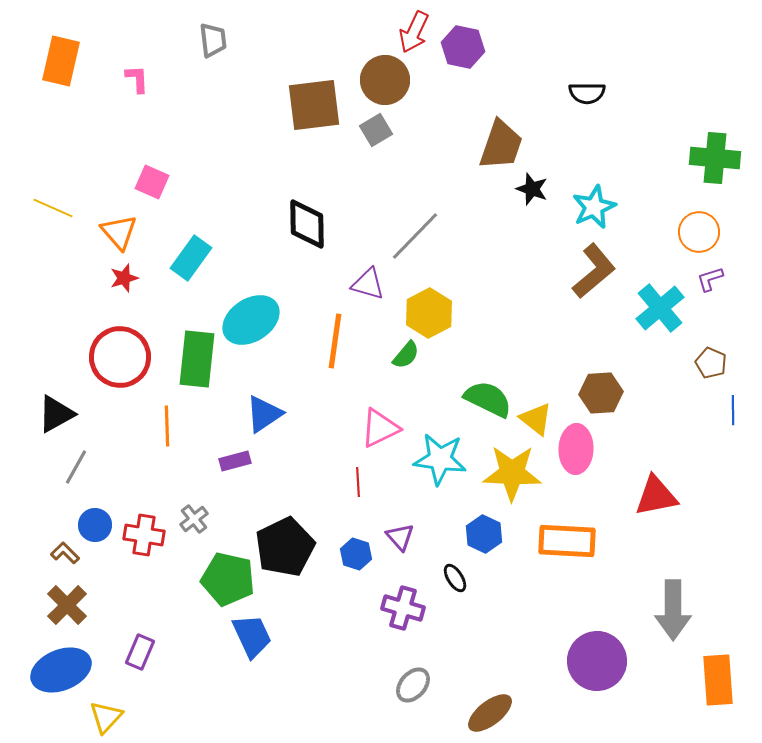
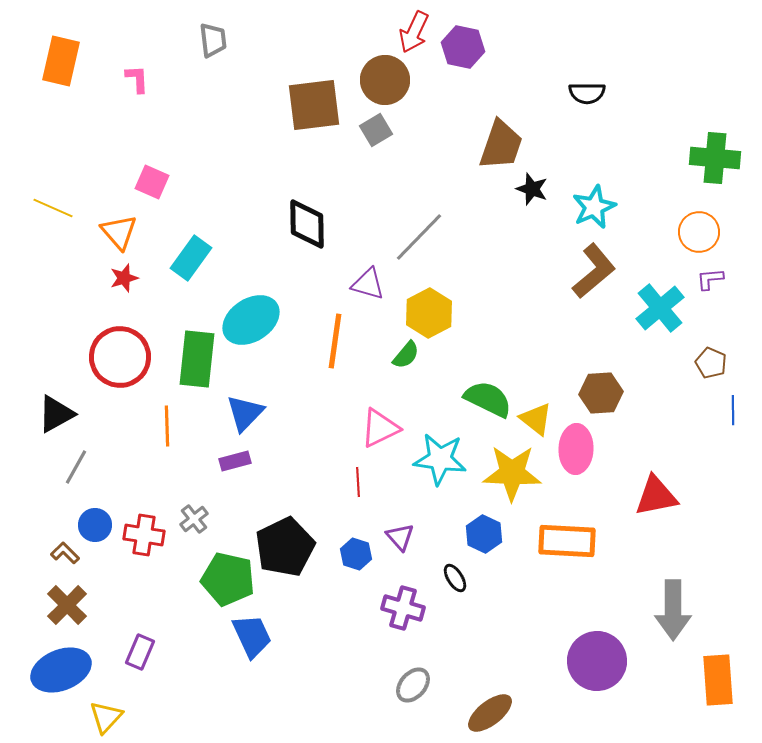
gray line at (415, 236): moved 4 px right, 1 px down
purple L-shape at (710, 279): rotated 12 degrees clockwise
blue triangle at (264, 414): moved 19 px left, 1 px up; rotated 12 degrees counterclockwise
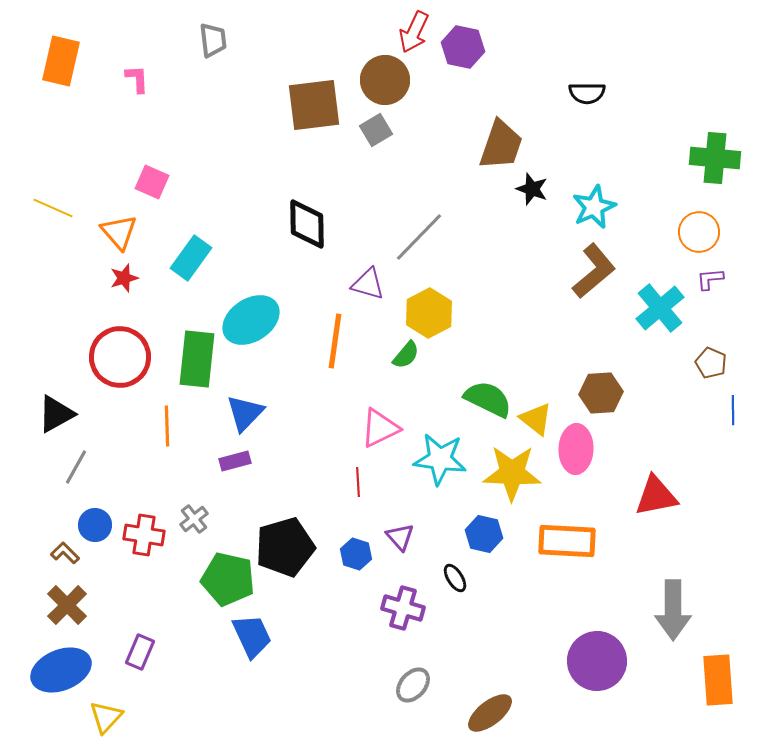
blue hexagon at (484, 534): rotated 12 degrees counterclockwise
black pentagon at (285, 547): rotated 10 degrees clockwise
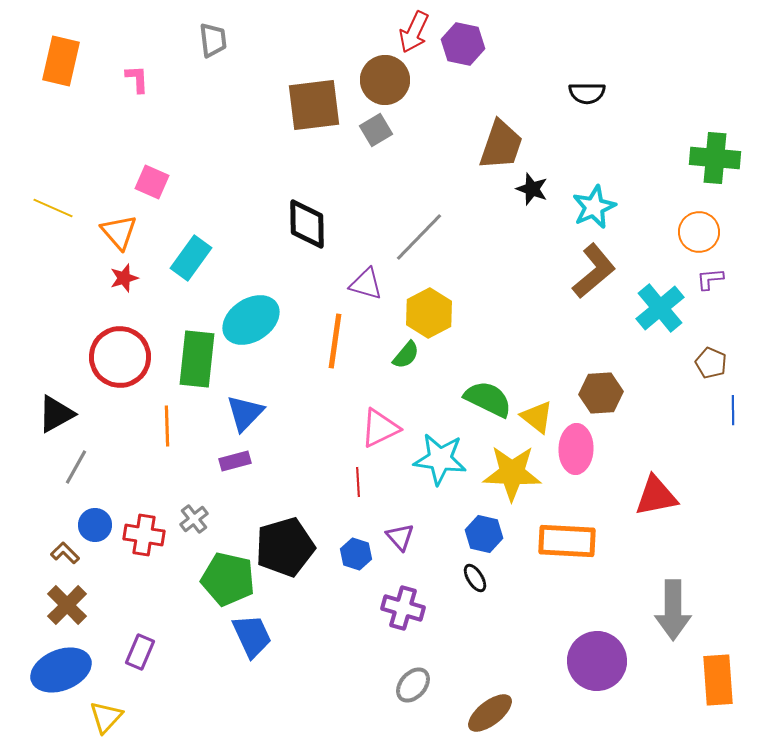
purple hexagon at (463, 47): moved 3 px up
purple triangle at (368, 284): moved 2 px left
yellow triangle at (536, 419): moved 1 px right, 2 px up
black ellipse at (455, 578): moved 20 px right
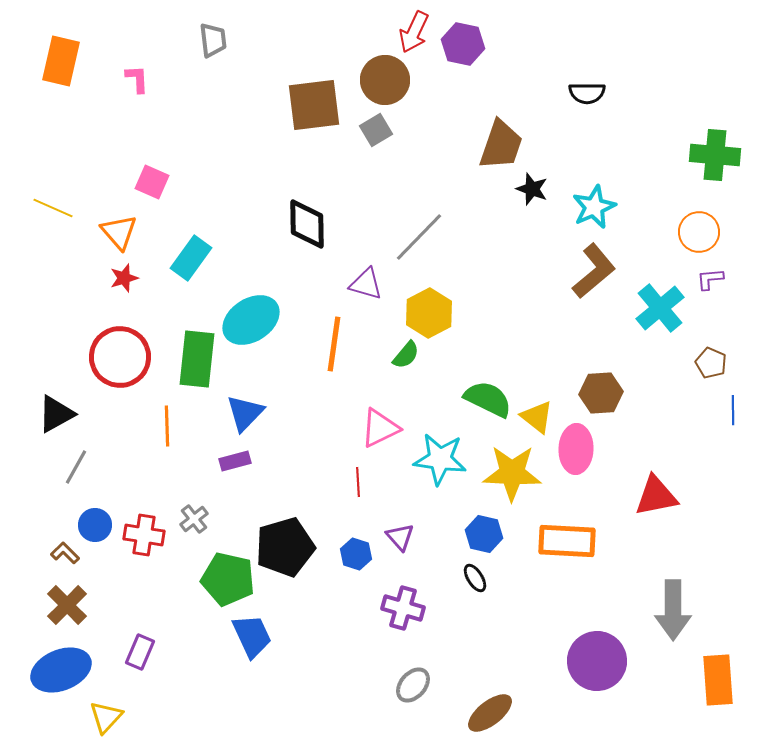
green cross at (715, 158): moved 3 px up
orange line at (335, 341): moved 1 px left, 3 px down
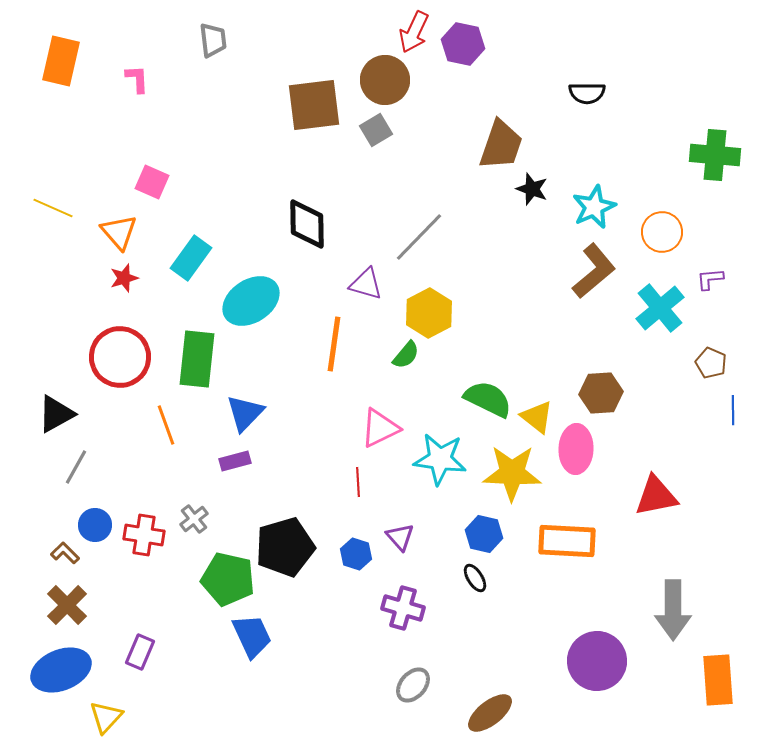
orange circle at (699, 232): moved 37 px left
cyan ellipse at (251, 320): moved 19 px up
orange line at (167, 426): moved 1 px left, 1 px up; rotated 18 degrees counterclockwise
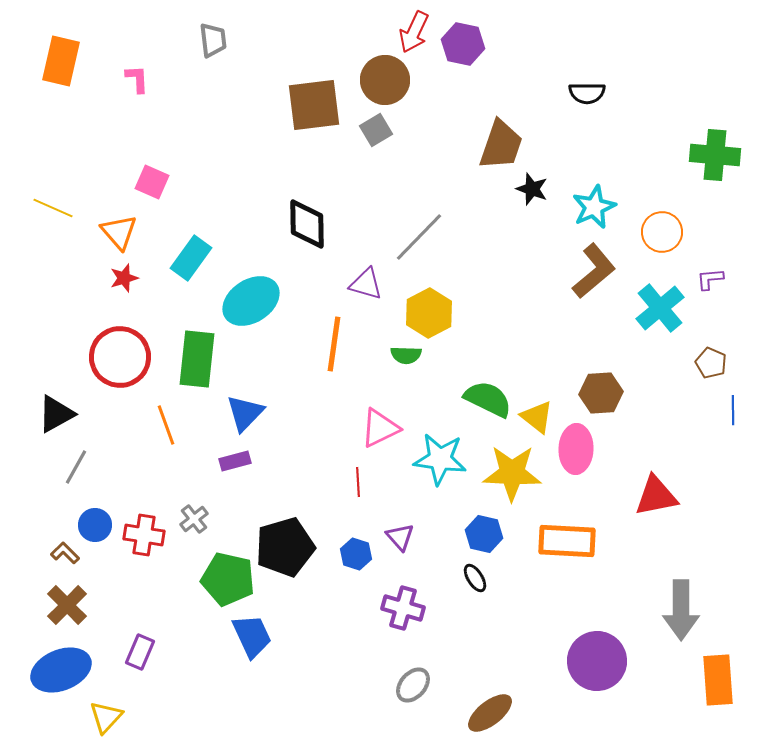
green semicircle at (406, 355): rotated 52 degrees clockwise
gray arrow at (673, 610): moved 8 px right
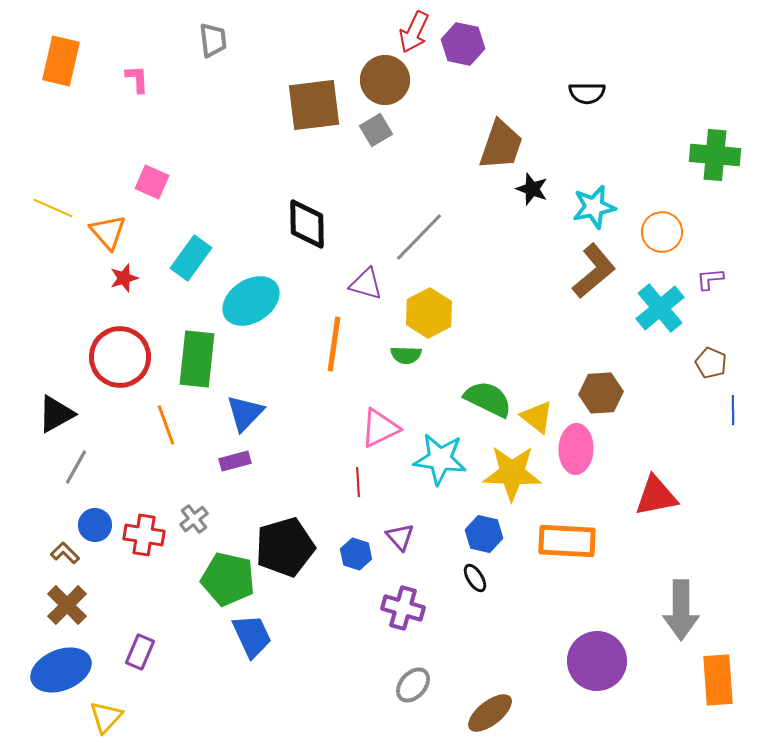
cyan star at (594, 207): rotated 12 degrees clockwise
orange triangle at (119, 232): moved 11 px left
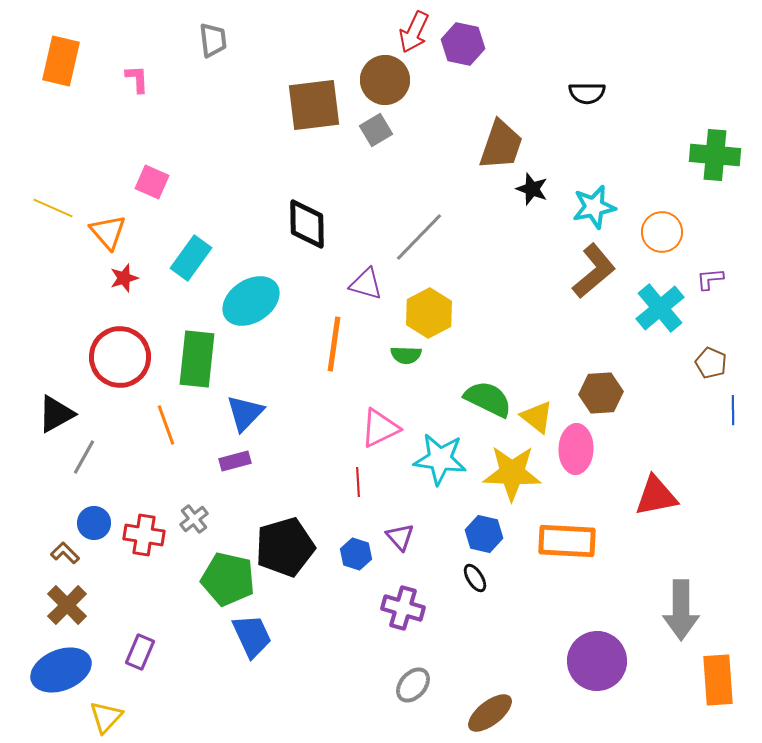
gray line at (76, 467): moved 8 px right, 10 px up
blue circle at (95, 525): moved 1 px left, 2 px up
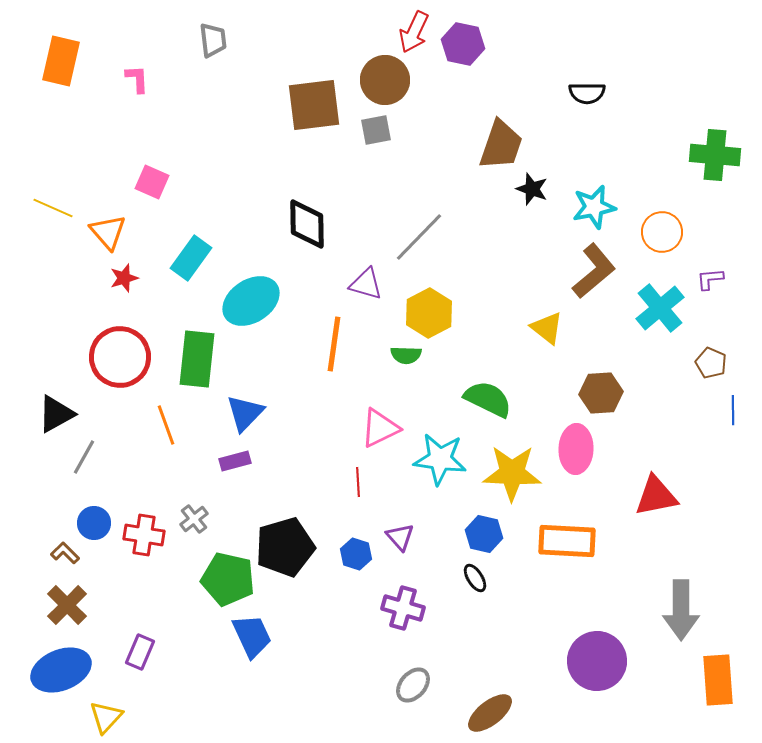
gray square at (376, 130): rotated 20 degrees clockwise
yellow triangle at (537, 417): moved 10 px right, 89 px up
